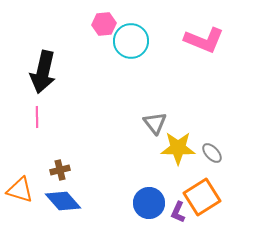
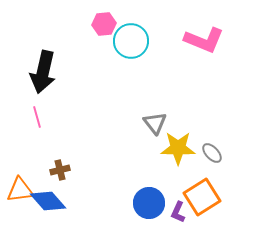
pink line: rotated 15 degrees counterclockwise
orange triangle: rotated 24 degrees counterclockwise
blue diamond: moved 15 px left
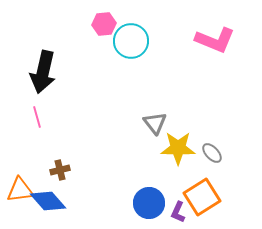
pink L-shape: moved 11 px right
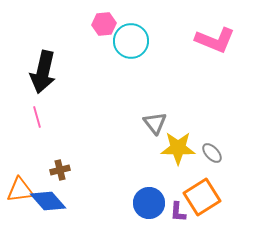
purple L-shape: rotated 20 degrees counterclockwise
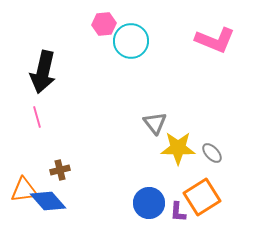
orange triangle: moved 4 px right
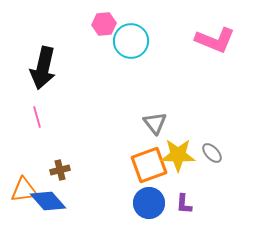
black arrow: moved 4 px up
yellow star: moved 7 px down
orange square: moved 53 px left, 32 px up; rotated 12 degrees clockwise
purple L-shape: moved 6 px right, 8 px up
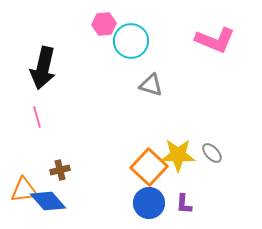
gray triangle: moved 4 px left, 38 px up; rotated 35 degrees counterclockwise
orange square: moved 2 px down; rotated 27 degrees counterclockwise
